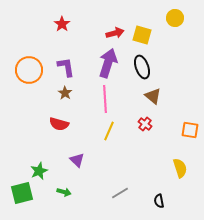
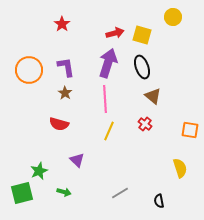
yellow circle: moved 2 px left, 1 px up
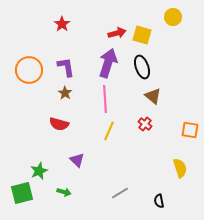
red arrow: moved 2 px right
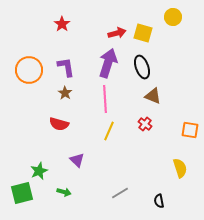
yellow square: moved 1 px right, 2 px up
brown triangle: rotated 18 degrees counterclockwise
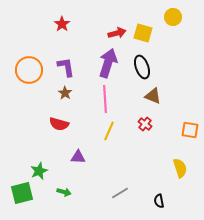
purple triangle: moved 1 px right, 3 px up; rotated 42 degrees counterclockwise
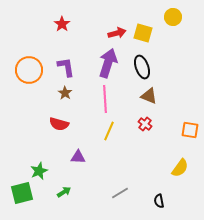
brown triangle: moved 4 px left
yellow semicircle: rotated 54 degrees clockwise
green arrow: rotated 48 degrees counterclockwise
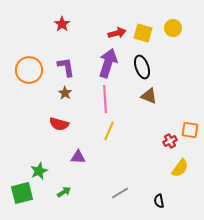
yellow circle: moved 11 px down
red cross: moved 25 px right, 17 px down; rotated 24 degrees clockwise
